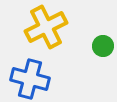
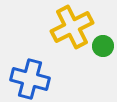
yellow cross: moved 26 px right
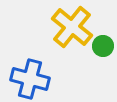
yellow cross: rotated 24 degrees counterclockwise
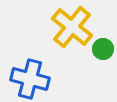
green circle: moved 3 px down
